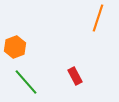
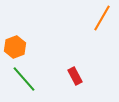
orange line: moved 4 px right; rotated 12 degrees clockwise
green line: moved 2 px left, 3 px up
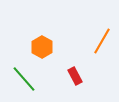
orange line: moved 23 px down
orange hexagon: moved 27 px right; rotated 10 degrees counterclockwise
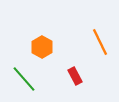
orange line: moved 2 px left, 1 px down; rotated 56 degrees counterclockwise
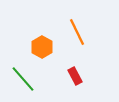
orange line: moved 23 px left, 10 px up
green line: moved 1 px left
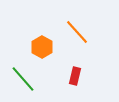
orange line: rotated 16 degrees counterclockwise
red rectangle: rotated 42 degrees clockwise
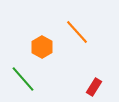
red rectangle: moved 19 px right, 11 px down; rotated 18 degrees clockwise
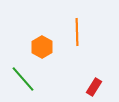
orange line: rotated 40 degrees clockwise
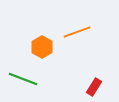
orange line: rotated 72 degrees clockwise
green line: rotated 28 degrees counterclockwise
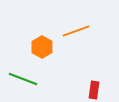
orange line: moved 1 px left, 1 px up
red rectangle: moved 3 px down; rotated 24 degrees counterclockwise
